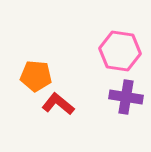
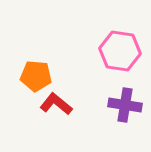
purple cross: moved 1 px left, 8 px down
red L-shape: moved 2 px left
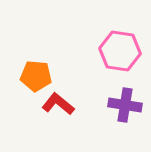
red L-shape: moved 2 px right
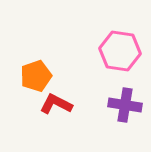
orange pentagon: rotated 24 degrees counterclockwise
red L-shape: moved 2 px left; rotated 12 degrees counterclockwise
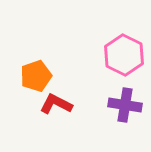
pink hexagon: moved 4 px right, 4 px down; rotated 18 degrees clockwise
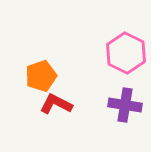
pink hexagon: moved 2 px right, 2 px up
orange pentagon: moved 5 px right
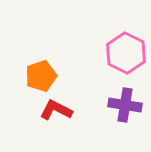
red L-shape: moved 6 px down
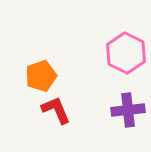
purple cross: moved 3 px right, 5 px down; rotated 16 degrees counterclockwise
red L-shape: rotated 40 degrees clockwise
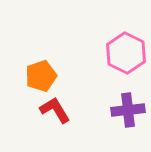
red L-shape: moved 1 px left; rotated 8 degrees counterclockwise
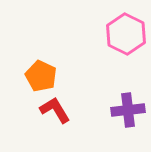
pink hexagon: moved 19 px up
orange pentagon: rotated 28 degrees counterclockwise
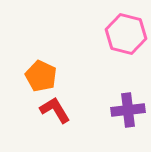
pink hexagon: rotated 12 degrees counterclockwise
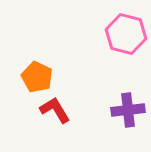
orange pentagon: moved 4 px left, 1 px down
